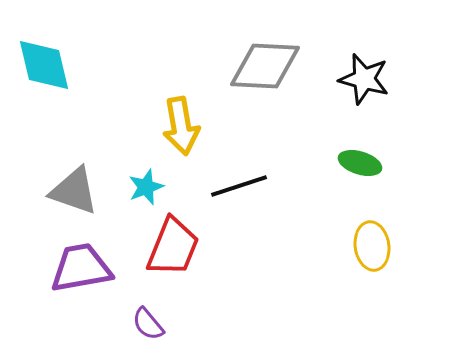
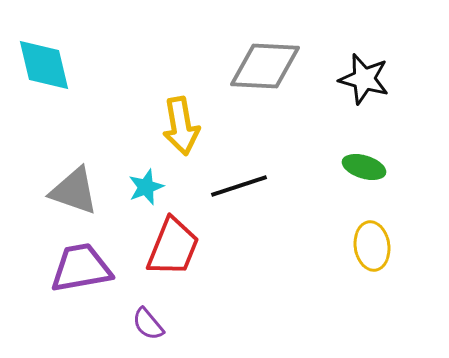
green ellipse: moved 4 px right, 4 px down
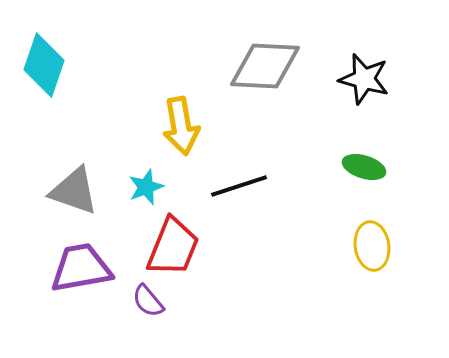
cyan diamond: rotated 32 degrees clockwise
purple semicircle: moved 23 px up
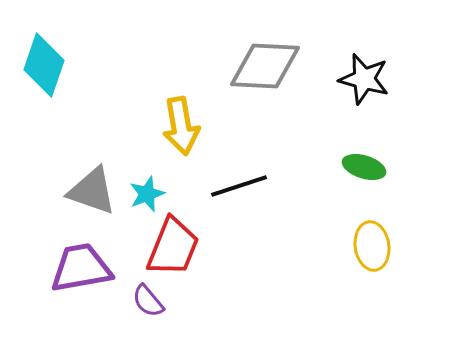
cyan star: moved 1 px right, 7 px down
gray triangle: moved 18 px right
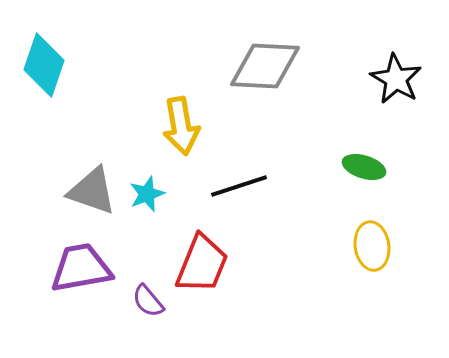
black star: moved 32 px right; rotated 15 degrees clockwise
red trapezoid: moved 29 px right, 17 px down
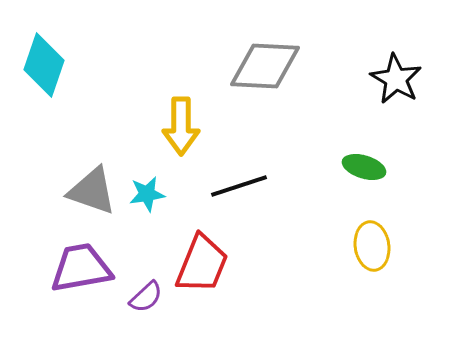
yellow arrow: rotated 10 degrees clockwise
cyan star: rotated 12 degrees clockwise
purple semicircle: moved 2 px left, 4 px up; rotated 93 degrees counterclockwise
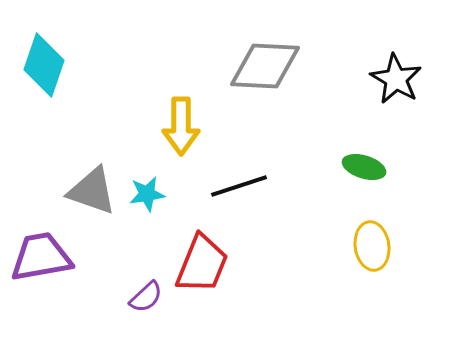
purple trapezoid: moved 40 px left, 11 px up
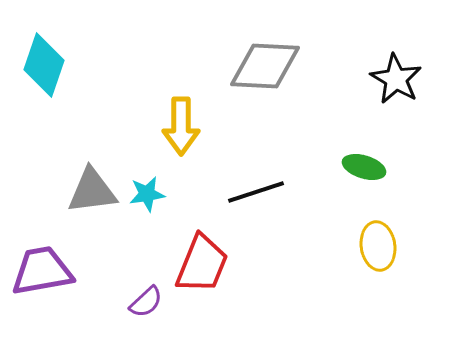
black line: moved 17 px right, 6 px down
gray triangle: rotated 26 degrees counterclockwise
yellow ellipse: moved 6 px right
purple trapezoid: moved 1 px right, 14 px down
purple semicircle: moved 5 px down
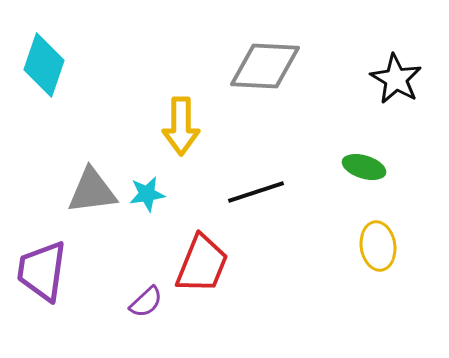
purple trapezoid: rotated 72 degrees counterclockwise
